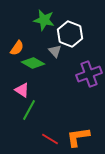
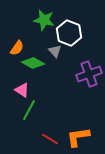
white hexagon: moved 1 px left, 1 px up
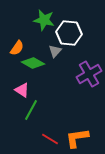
white hexagon: rotated 15 degrees counterclockwise
gray triangle: rotated 24 degrees clockwise
purple cross: rotated 10 degrees counterclockwise
green line: moved 2 px right
orange L-shape: moved 1 px left, 1 px down
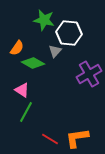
green line: moved 5 px left, 2 px down
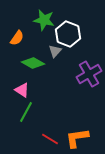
white hexagon: moved 1 px left, 1 px down; rotated 15 degrees clockwise
orange semicircle: moved 10 px up
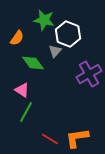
green diamond: rotated 25 degrees clockwise
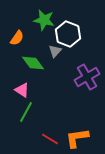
purple cross: moved 2 px left, 3 px down
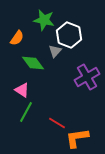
white hexagon: moved 1 px right, 1 px down
red line: moved 7 px right, 16 px up
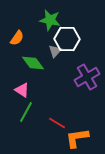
green star: moved 6 px right
white hexagon: moved 2 px left, 4 px down; rotated 20 degrees counterclockwise
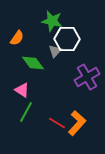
green star: moved 2 px right, 1 px down
orange L-shape: moved 15 px up; rotated 140 degrees clockwise
